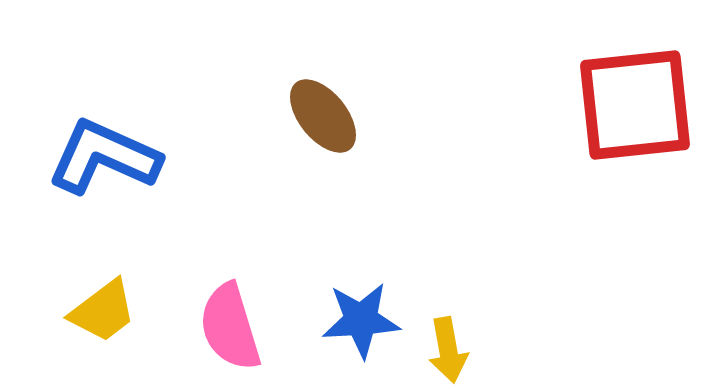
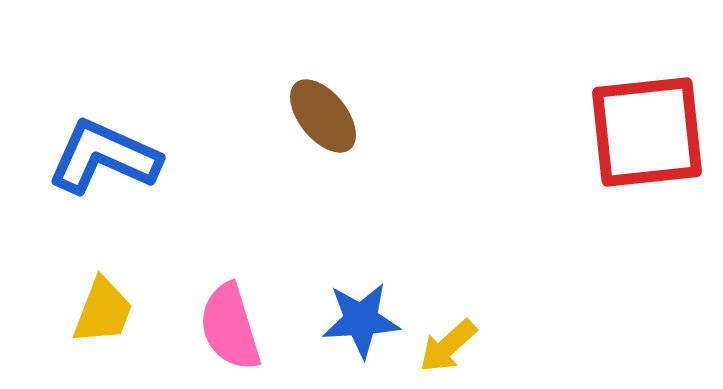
red square: moved 12 px right, 27 px down
yellow trapezoid: rotated 32 degrees counterclockwise
yellow arrow: moved 4 px up; rotated 58 degrees clockwise
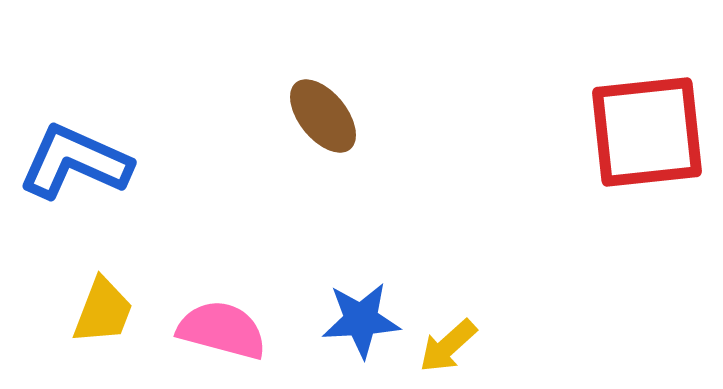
blue L-shape: moved 29 px left, 5 px down
pink semicircle: moved 8 px left, 3 px down; rotated 122 degrees clockwise
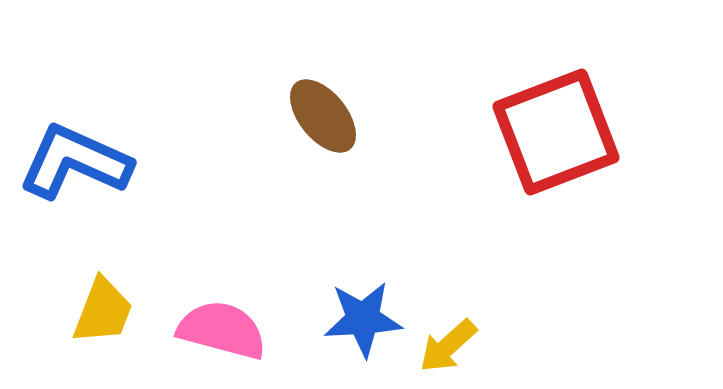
red square: moved 91 px left; rotated 15 degrees counterclockwise
blue star: moved 2 px right, 1 px up
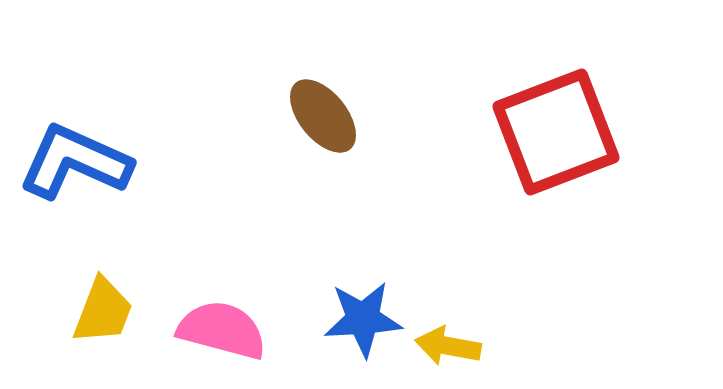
yellow arrow: rotated 52 degrees clockwise
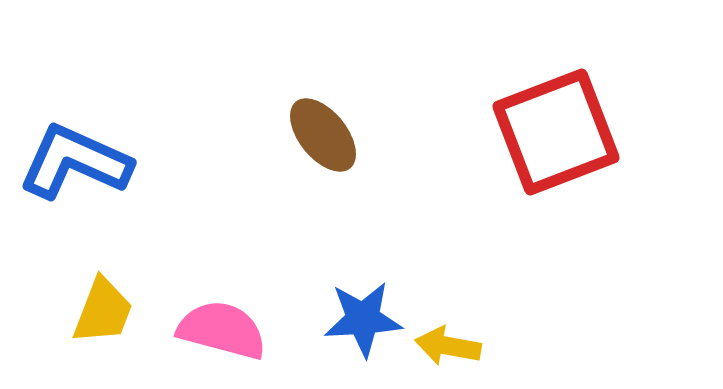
brown ellipse: moved 19 px down
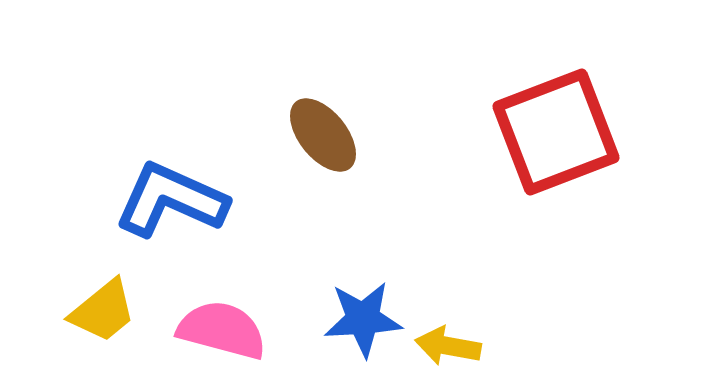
blue L-shape: moved 96 px right, 38 px down
yellow trapezoid: rotated 30 degrees clockwise
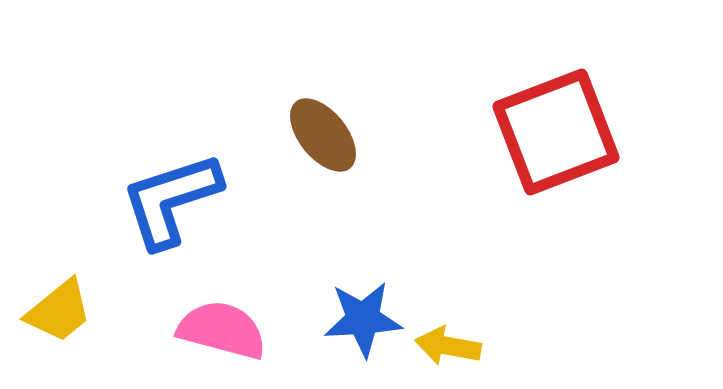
blue L-shape: rotated 42 degrees counterclockwise
yellow trapezoid: moved 44 px left
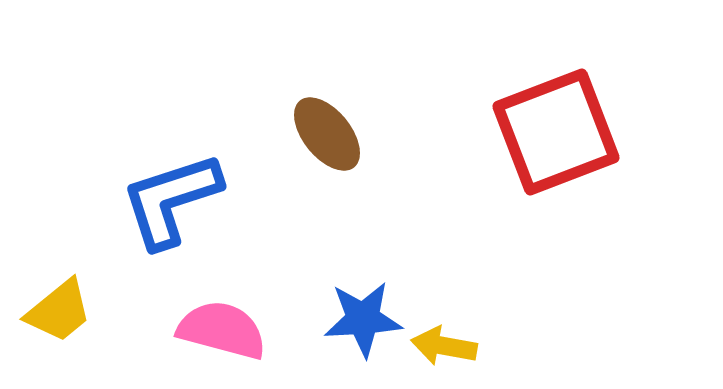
brown ellipse: moved 4 px right, 1 px up
yellow arrow: moved 4 px left
